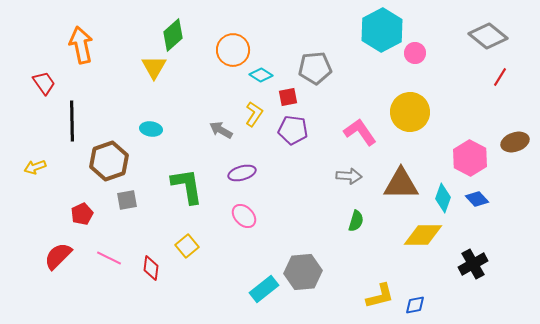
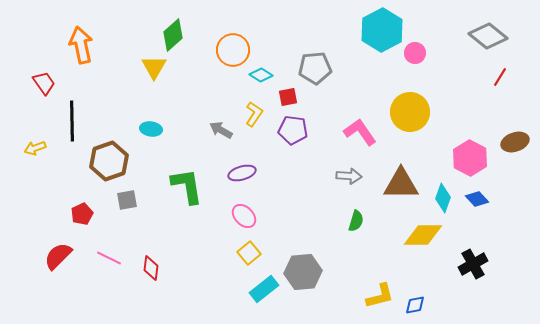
yellow arrow at (35, 167): moved 19 px up
yellow square at (187, 246): moved 62 px right, 7 px down
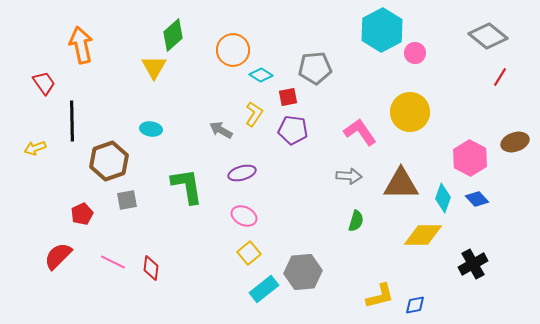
pink ellipse at (244, 216): rotated 20 degrees counterclockwise
pink line at (109, 258): moved 4 px right, 4 px down
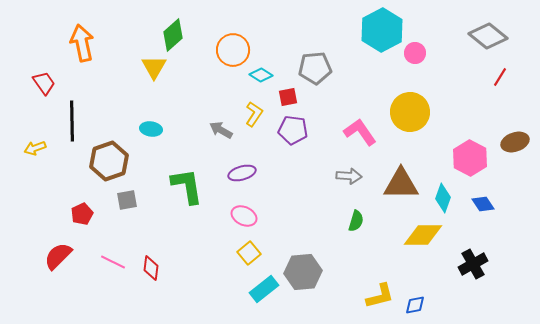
orange arrow at (81, 45): moved 1 px right, 2 px up
blue diamond at (477, 199): moved 6 px right, 5 px down; rotated 10 degrees clockwise
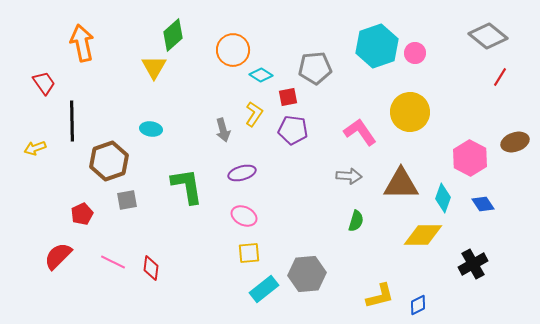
cyan hexagon at (382, 30): moved 5 px left, 16 px down; rotated 9 degrees clockwise
gray arrow at (221, 130): moved 2 px right; rotated 135 degrees counterclockwise
yellow square at (249, 253): rotated 35 degrees clockwise
gray hexagon at (303, 272): moved 4 px right, 2 px down
blue diamond at (415, 305): moved 3 px right; rotated 15 degrees counterclockwise
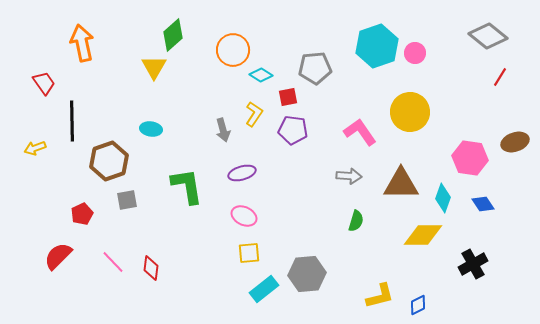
pink hexagon at (470, 158): rotated 20 degrees counterclockwise
pink line at (113, 262): rotated 20 degrees clockwise
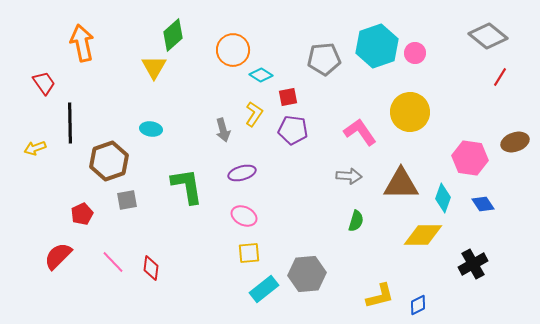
gray pentagon at (315, 68): moved 9 px right, 9 px up
black line at (72, 121): moved 2 px left, 2 px down
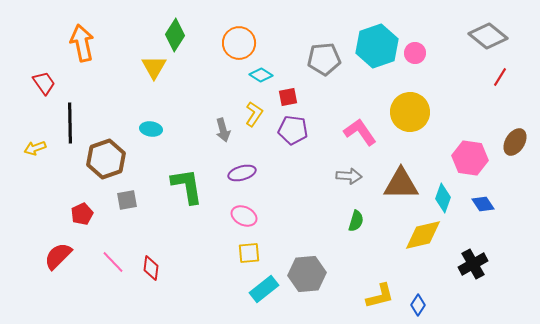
green diamond at (173, 35): moved 2 px right; rotated 16 degrees counterclockwise
orange circle at (233, 50): moved 6 px right, 7 px up
brown ellipse at (515, 142): rotated 40 degrees counterclockwise
brown hexagon at (109, 161): moved 3 px left, 2 px up
yellow diamond at (423, 235): rotated 12 degrees counterclockwise
blue diamond at (418, 305): rotated 30 degrees counterclockwise
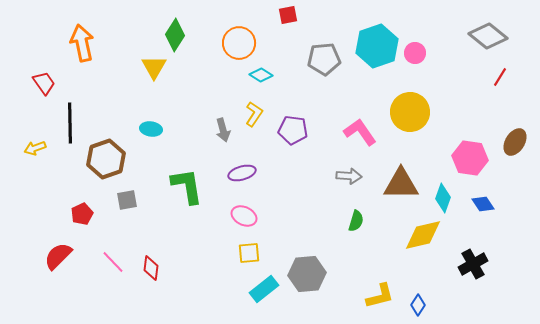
red square at (288, 97): moved 82 px up
